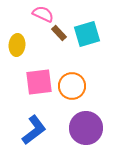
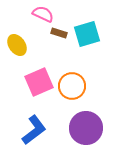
brown rectangle: rotated 28 degrees counterclockwise
yellow ellipse: rotated 40 degrees counterclockwise
pink square: rotated 16 degrees counterclockwise
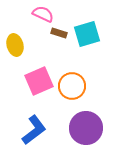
yellow ellipse: moved 2 px left; rotated 20 degrees clockwise
pink square: moved 1 px up
